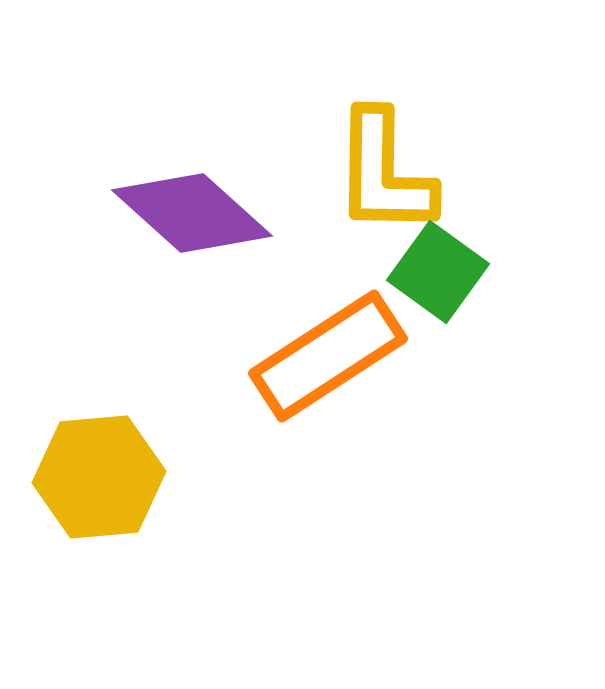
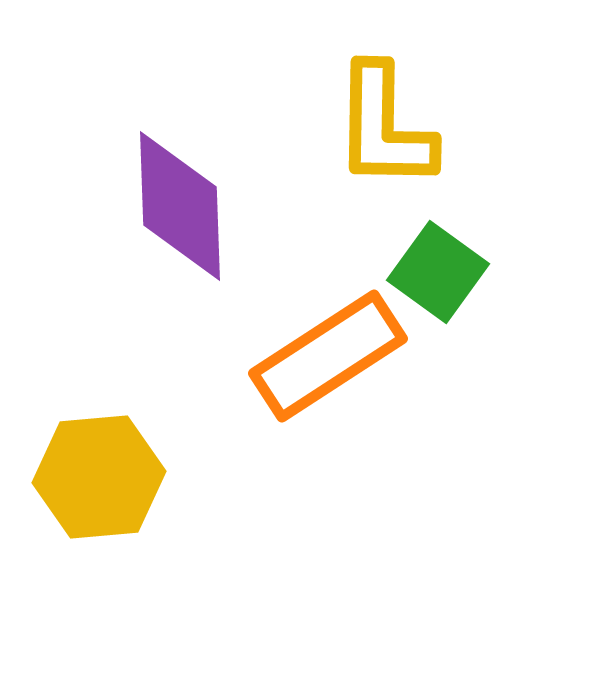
yellow L-shape: moved 46 px up
purple diamond: moved 12 px left, 7 px up; rotated 46 degrees clockwise
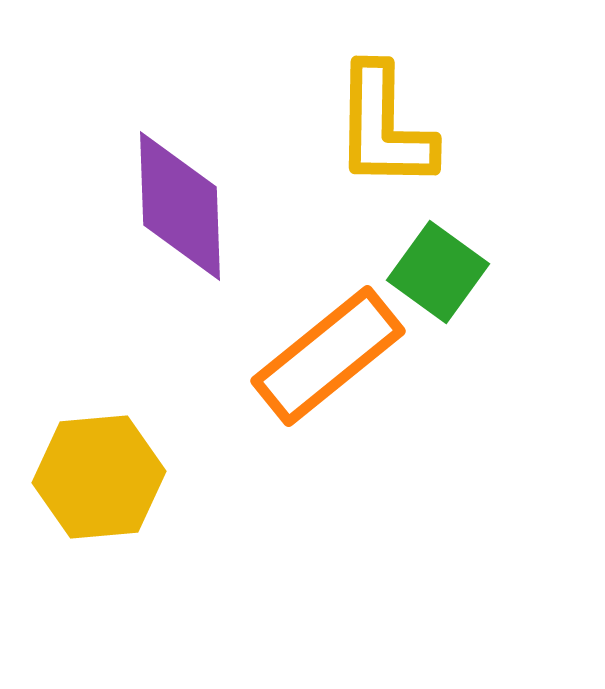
orange rectangle: rotated 6 degrees counterclockwise
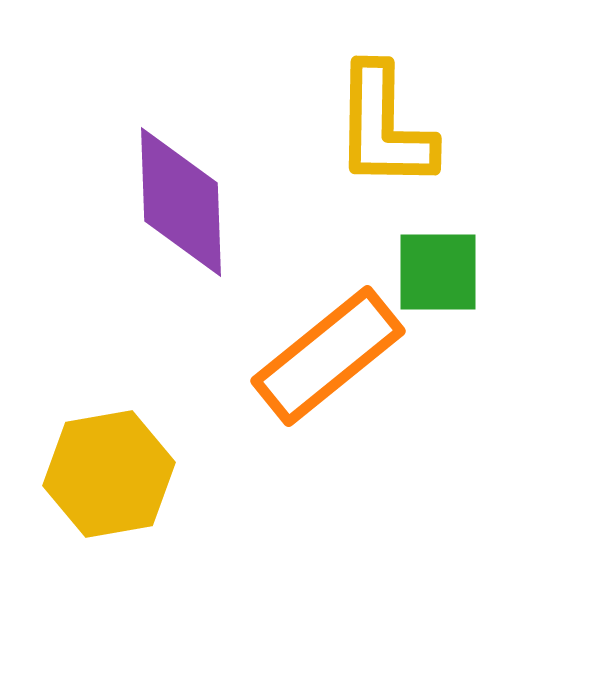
purple diamond: moved 1 px right, 4 px up
green square: rotated 36 degrees counterclockwise
yellow hexagon: moved 10 px right, 3 px up; rotated 5 degrees counterclockwise
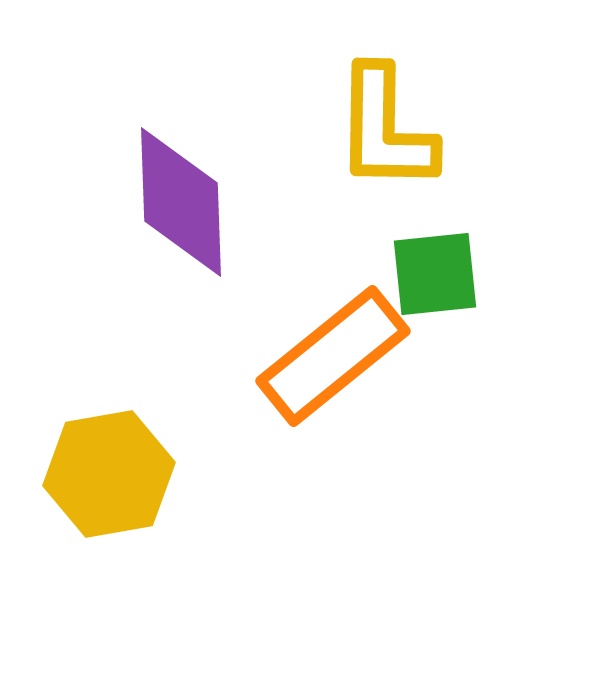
yellow L-shape: moved 1 px right, 2 px down
green square: moved 3 px left, 2 px down; rotated 6 degrees counterclockwise
orange rectangle: moved 5 px right
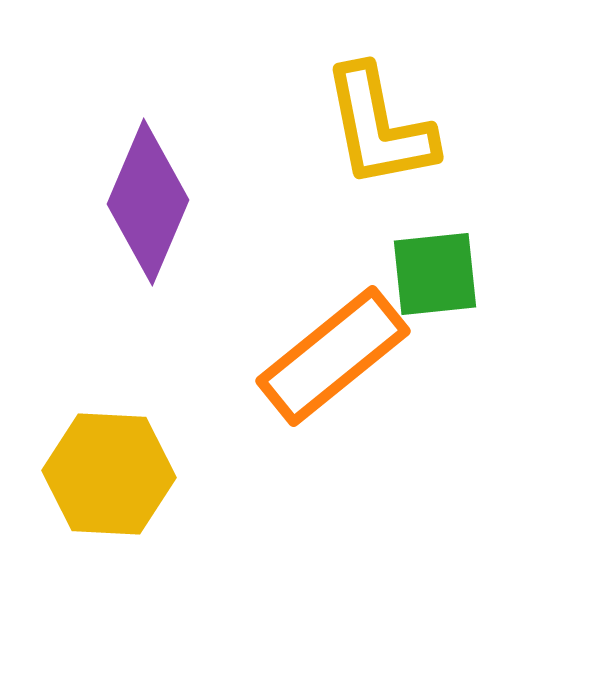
yellow L-shape: moved 6 px left, 2 px up; rotated 12 degrees counterclockwise
purple diamond: moved 33 px left; rotated 25 degrees clockwise
yellow hexagon: rotated 13 degrees clockwise
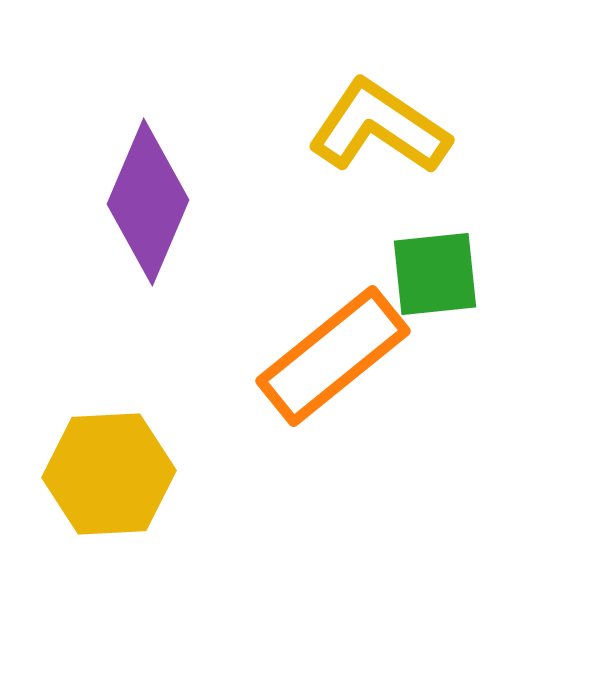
yellow L-shape: rotated 135 degrees clockwise
yellow hexagon: rotated 6 degrees counterclockwise
